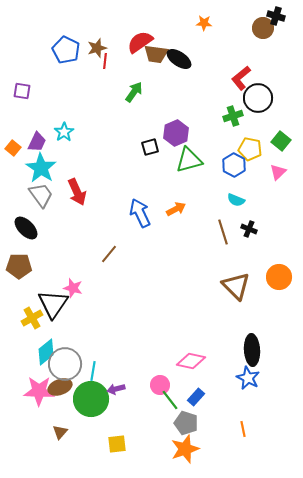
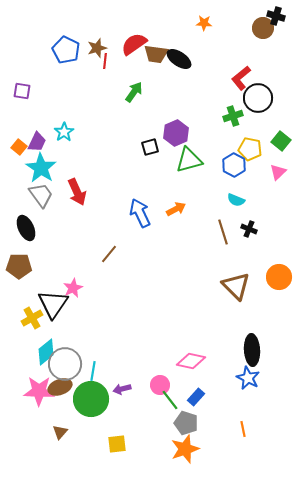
red semicircle at (140, 42): moved 6 px left, 2 px down
orange square at (13, 148): moved 6 px right, 1 px up
black ellipse at (26, 228): rotated 20 degrees clockwise
pink star at (73, 288): rotated 30 degrees clockwise
purple arrow at (116, 389): moved 6 px right
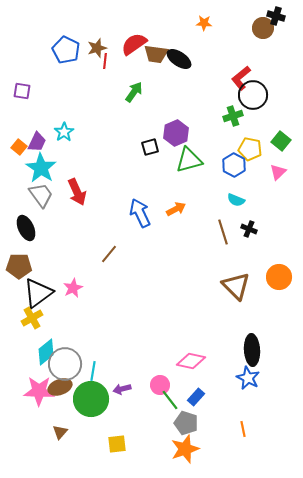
black circle at (258, 98): moved 5 px left, 3 px up
black triangle at (53, 304): moved 15 px left, 11 px up; rotated 20 degrees clockwise
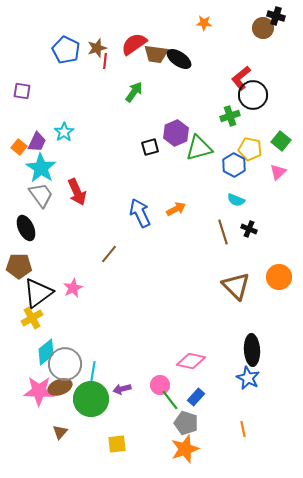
green cross at (233, 116): moved 3 px left
green triangle at (189, 160): moved 10 px right, 12 px up
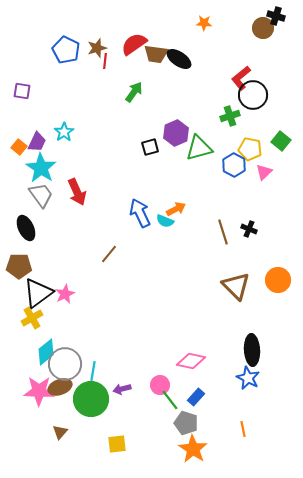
pink triangle at (278, 172): moved 14 px left
cyan semicircle at (236, 200): moved 71 px left, 21 px down
orange circle at (279, 277): moved 1 px left, 3 px down
pink star at (73, 288): moved 8 px left, 6 px down
orange star at (185, 449): moved 8 px right; rotated 20 degrees counterclockwise
